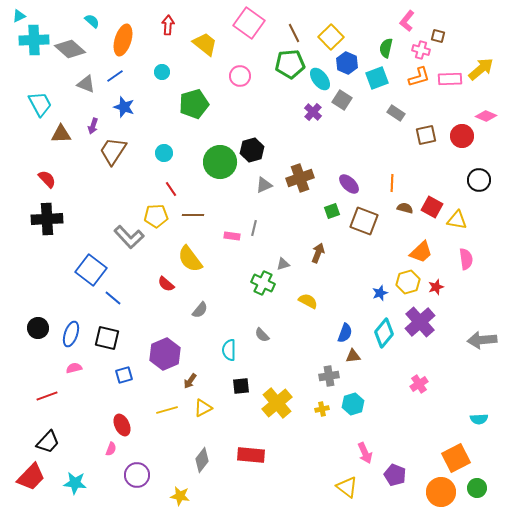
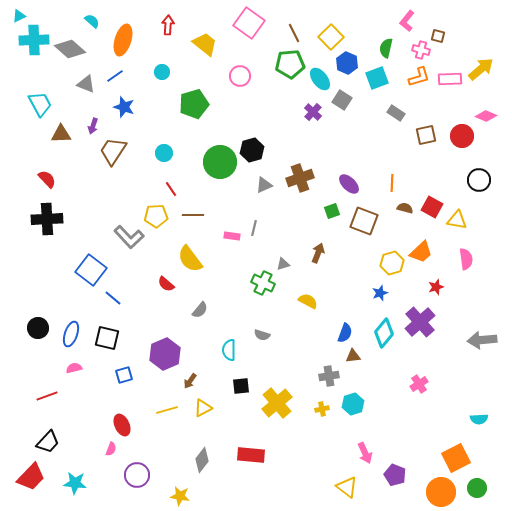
yellow hexagon at (408, 282): moved 16 px left, 19 px up
gray semicircle at (262, 335): rotated 28 degrees counterclockwise
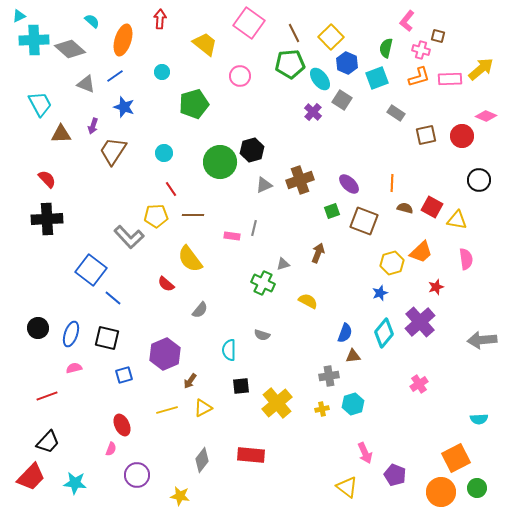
red arrow at (168, 25): moved 8 px left, 6 px up
brown cross at (300, 178): moved 2 px down
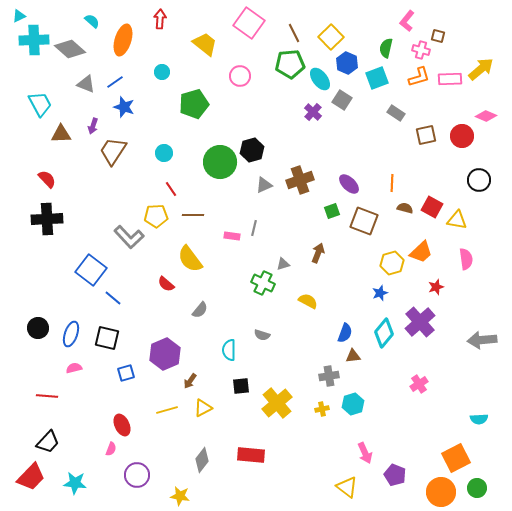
blue line at (115, 76): moved 6 px down
blue square at (124, 375): moved 2 px right, 2 px up
red line at (47, 396): rotated 25 degrees clockwise
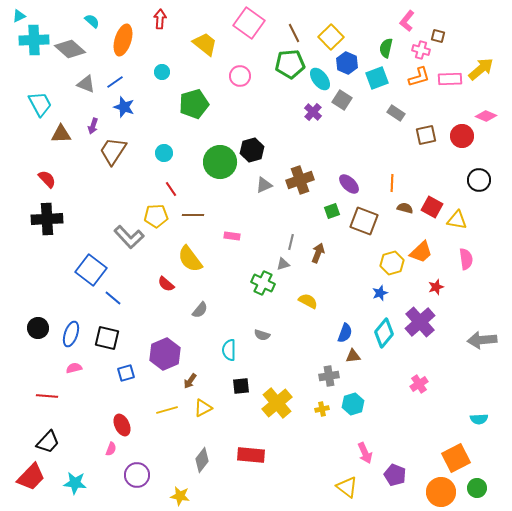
gray line at (254, 228): moved 37 px right, 14 px down
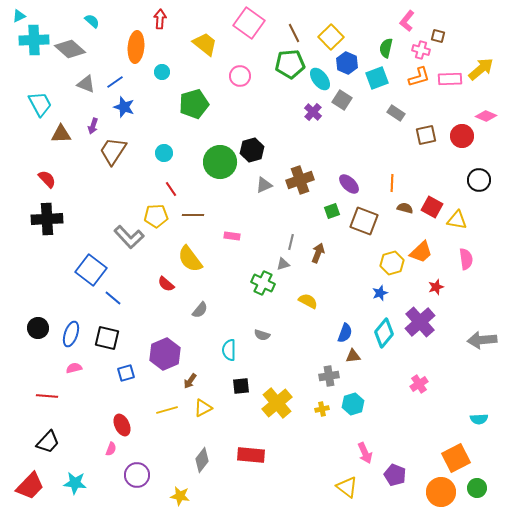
orange ellipse at (123, 40): moved 13 px right, 7 px down; rotated 12 degrees counterclockwise
red trapezoid at (31, 477): moved 1 px left, 9 px down
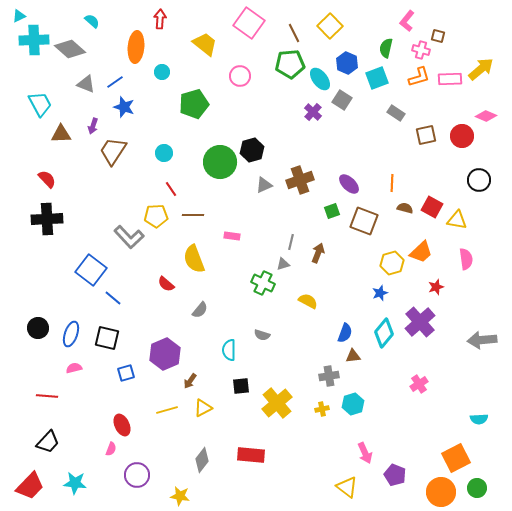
yellow square at (331, 37): moved 1 px left, 11 px up
yellow semicircle at (190, 259): moved 4 px right; rotated 16 degrees clockwise
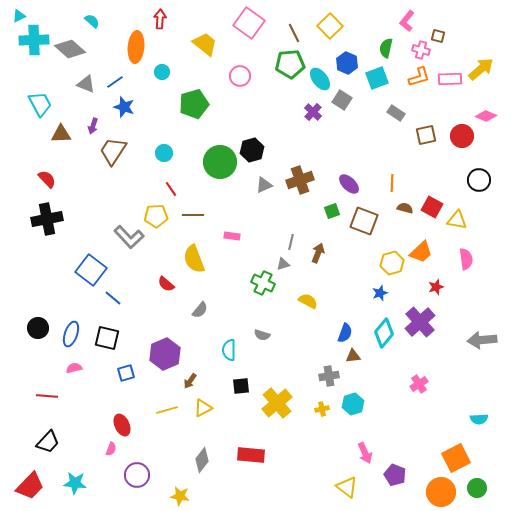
black cross at (47, 219): rotated 8 degrees counterclockwise
